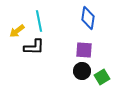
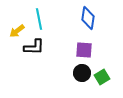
cyan line: moved 2 px up
black circle: moved 2 px down
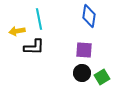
blue diamond: moved 1 px right, 2 px up
yellow arrow: rotated 28 degrees clockwise
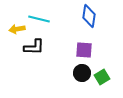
cyan line: rotated 65 degrees counterclockwise
yellow arrow: moved 2 px up
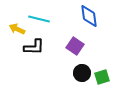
blue diamond: rotated 15 degrees counterclockwise
yellow arrow: rotated 35 degrees clockwise
purple square: moved 9 px left, 4 px up; rotated 30 degrees clockwise
green square: rotated 14 degrees clockwise
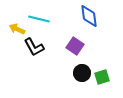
black L-shape: rotated 60 degrees clockwise
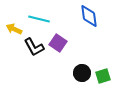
yellow arrow: moved 3 px left
purple square: moved 17 px left, 3 px up
green square: moved 1 px right, 1 px up
